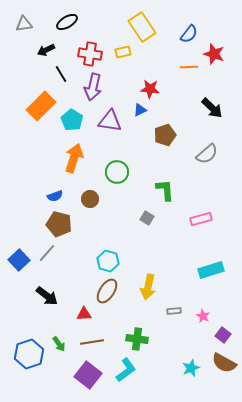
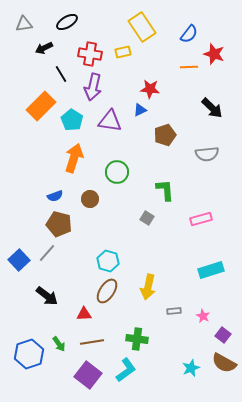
black arrow at (46, 50): moved 2 px left, 2 px up
gray semicircle at (207, 154): rotated 35 degrees clockwise
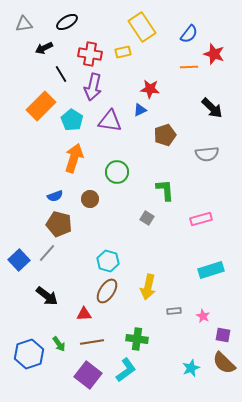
purple square at (223, 335): rotated 28 degrees counterclockwise
brown semicircle at (224, 363): rotated 15 degrees clockwise
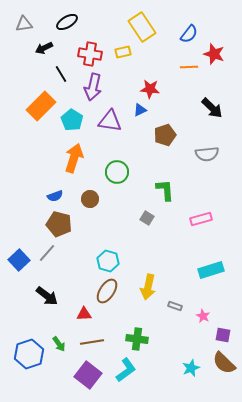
gray rectangle at (174, 311): moved 1 px right, 5 px up; rotated 24 degrees clockwise
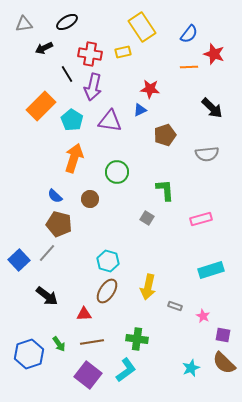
black line at (61, 74): moved 6 px right
blue semicircle at (55, 196): rotated 63 degrees clockwise
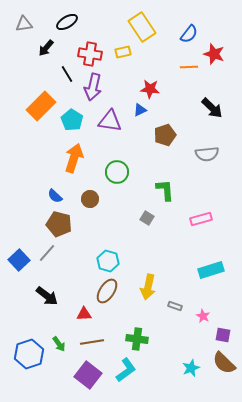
black arrow at (44, 48): moved 2 px right; rotated 24 degrees counterclockwise
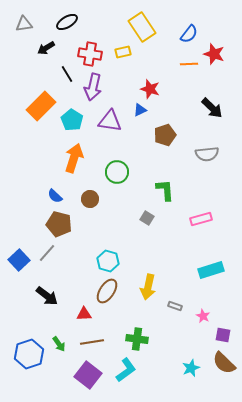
black arrow at (46, 48): rotated 18 degrees clockwise
orange line at (189, 67): moved 3 px up
red star at (150, 89): rotated 12 degrees clockwise
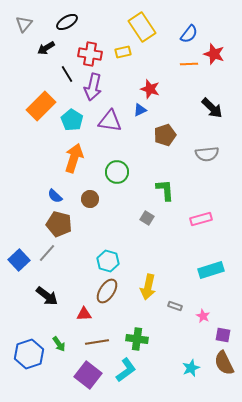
gray triangle at (24, 24): rotated 42 degrees counterclockwise
brown line at (92, 342): moved 5 px right
brown semicircle at (224, 363): rotated 20 degrees clockwise
